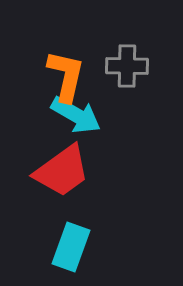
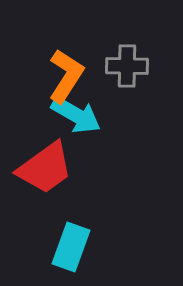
orange L-shape: rotated 20 degrees clockwise
red trapezoid: moved 17 px left, 3 px up
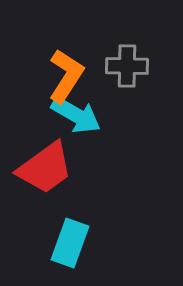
cyan rectangle: moved 1 px left, 4 px up
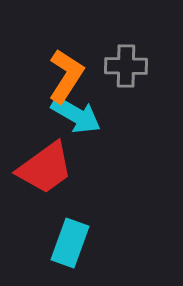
gray cross: moved 1 px left
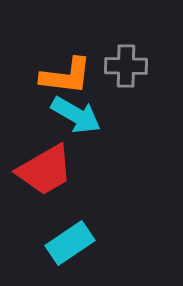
orange L-shape: rotated 64 degrees clockwise
red trapezoid: moved 2 px down; rotated 6 degrees clockwise
cyan rectangle: rotated 36 degrees clockwise
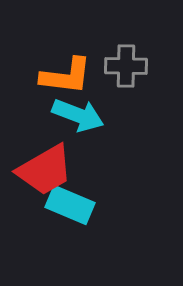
cyan arrow: moved 2 px right; rotated 9 degrees counterclockwise
cyan rectangle: moved 38 px up; rotated 57 degrees clockwise
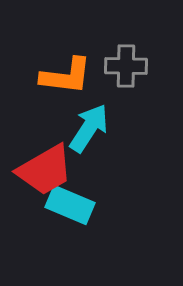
cyan arrow: moved 11 px right, 13 px down; rotated 78 degrees counterclockwise
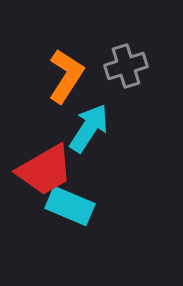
gray cross: rotated 18 degrees counterclockwise
orange L-shape: rotated 64 degrees counterclockwise
cyan rectangle: moved 1 px down
